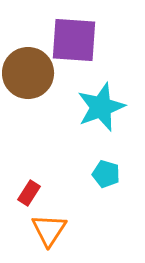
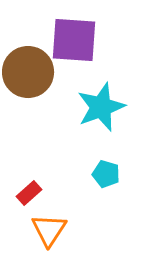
brown circle: moved 1 px up
red rectangle: rotated 15 degrees clockwise
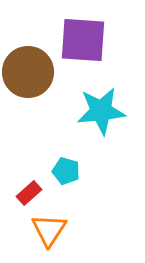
purple square: moved 9 px right
cyan star: moved 4 px down; rotated 15 degrees clockwise
cyan pentagon: moved 40 px left, 3 px up
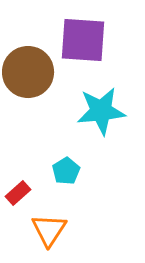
cyan pentagon: rotated 24 degrees clockwise
red rectangle: moved 11 px left
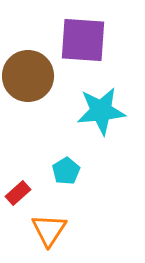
brown circle: moved 4 px down
